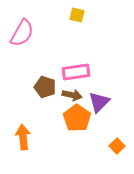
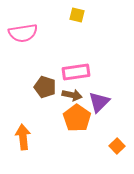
pink semicircle: moved 1 px right; rotated 52 degrees clockwise
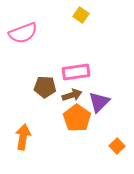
yellow square: moved 4 px right; rotated 21 degrees clockwise
pink semicircle: rotated 12 degrees counterclockwise
brown pentagon: rotated 15 degrees counterclockwise
brown arrow: rotated 30 degrees counterclockwise
orange arrow: rotated 15 degrees clockwise
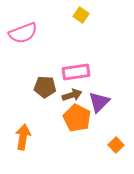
orange pentagon: rotated 8 degrees counterclockwise
orange square: moved 1 px left, 1 px up
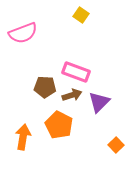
pink rectangle: rotated 28 degrees clockwise
orange pentagon: moved 18 px left, 7 px down
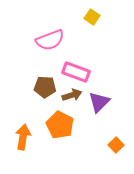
yellow square: moved 11 px right, 2 px down
pink semicircle: moved 27 px right, 7 px down
orange pentagon: moved 1 px right
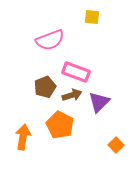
yellow square: rotated 28 degrees counterclockwise
brown pentagon: rotated 25 degrees counterclockwise
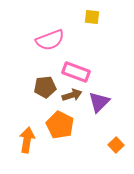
brown pentagon: rotated 15 degrees clockwise
orange arrow: moved 4 px right, 3 px down
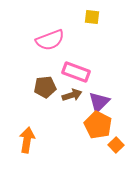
orange pentagon: moved 38 px right
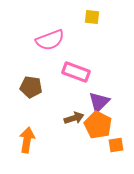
brown pentagon: moved 14 px left; rotated 15 degrees clockwise
brown arrow: moved 2 px right, 23 px down
orange square: rotated 35 degrees clockwise
